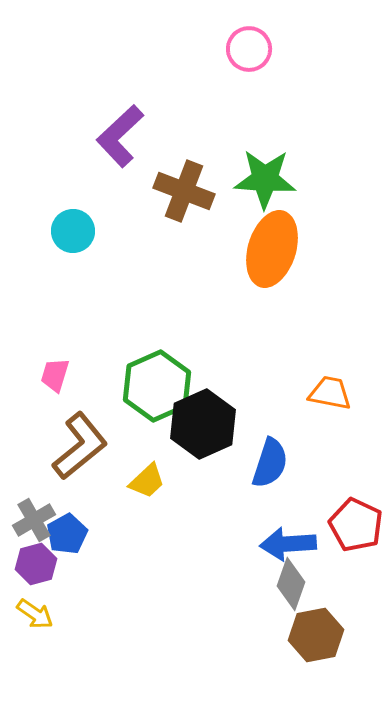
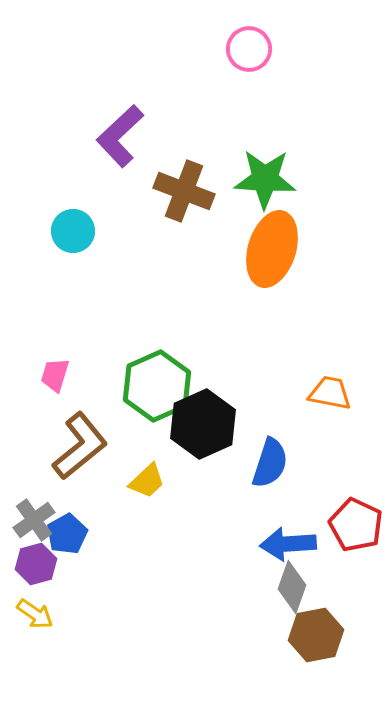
gray cross: rotated 6 degrees counterclockwise
gray diamond: moved 1 px right, 3 px down
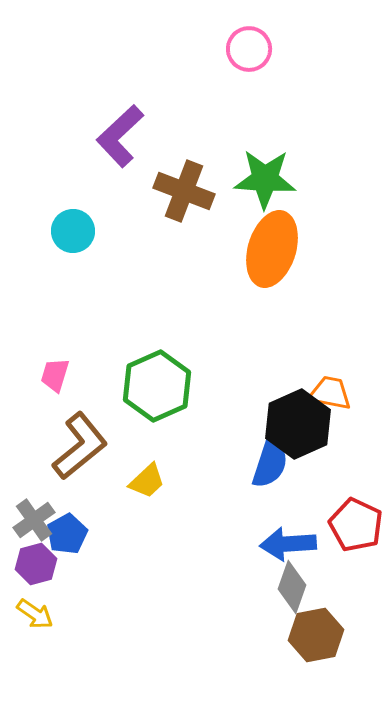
black hexagon: moved 95 px right
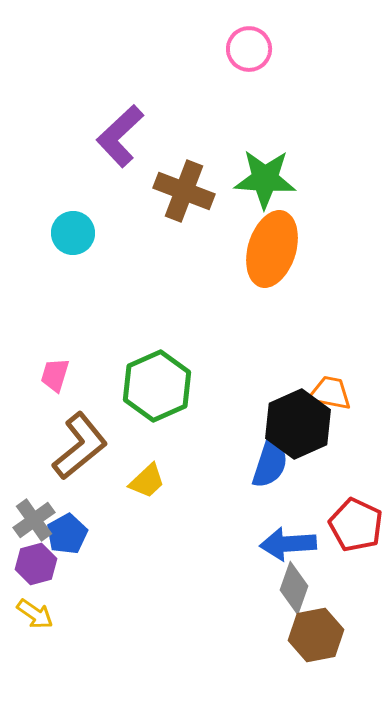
cyan circle: moved 2 px down
gray diamond: moved 2 px right, 1 px down
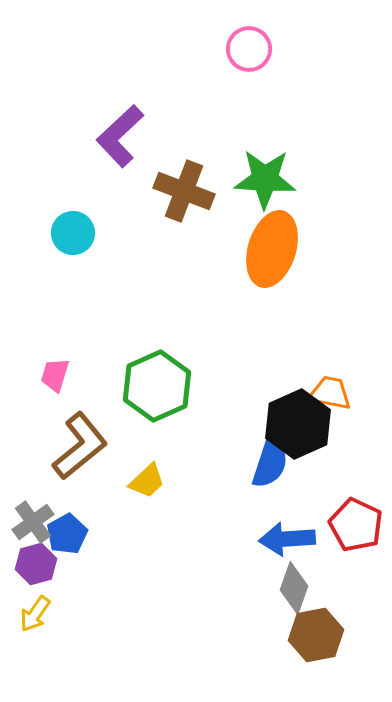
gray cross: moved 1 px left, 2 px down
blue arrow: moved 1 px left, 5 px up
yellow arrow: rotated 90 degrees clockwise
